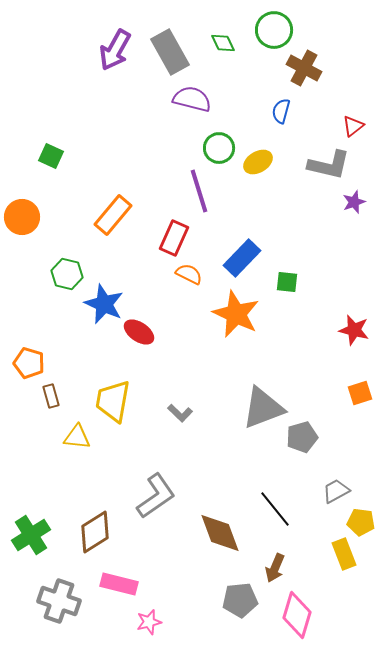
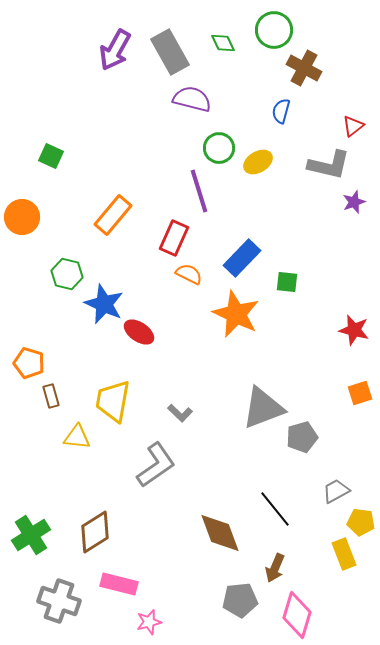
gray L-shape at (156, 496): moved 31 px up
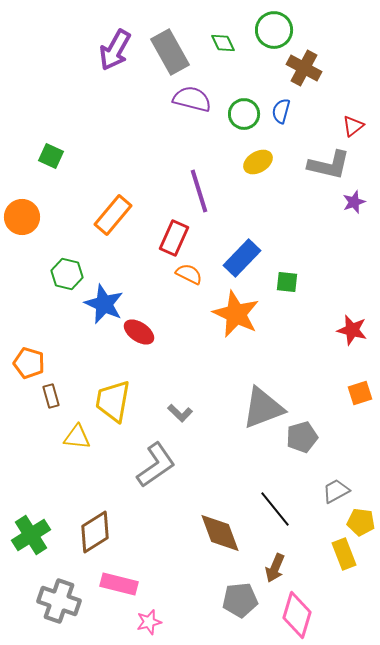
green circle at (219, 148): moved 25 px right, 34 px up
red star at (354, 330): moved 2 px left
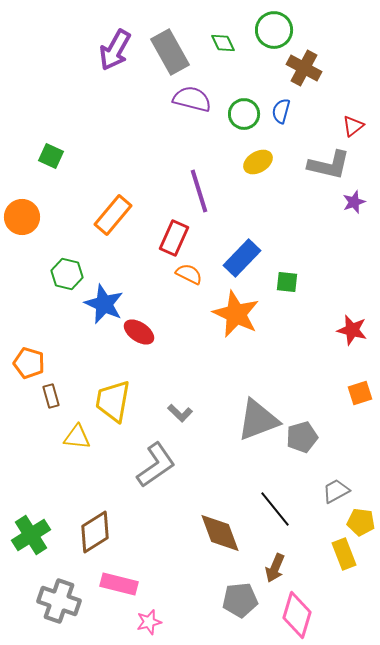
gray triangle at (263, 408): moved 5 px left, 12 px down
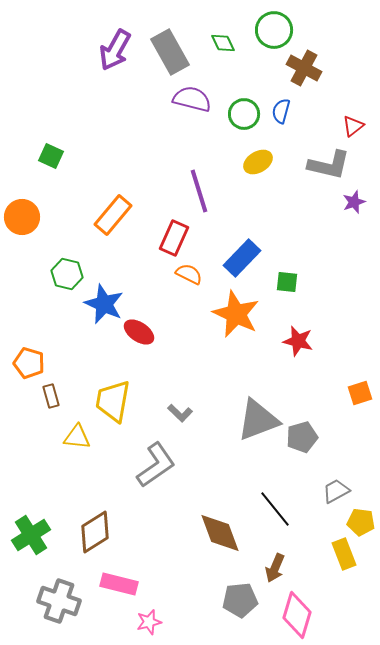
red star at (352, 330): moved 54 px left, 11 px down
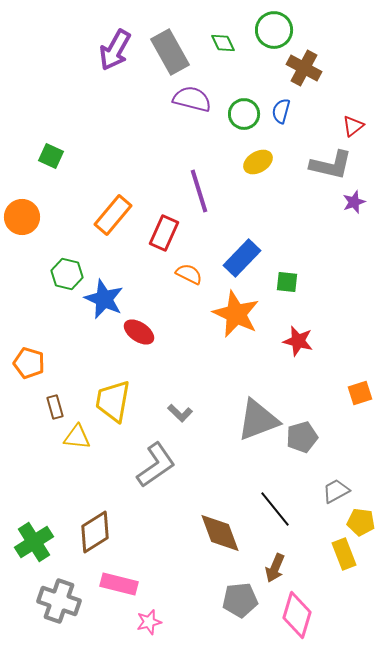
gray L-shape at (329, 165): moved 2 px right
red rectangle at (174, 238): moved 10 px left, 5 px up
blue star at (104, 304): moved 5 px up
brown rectangle at (51, 396): moved 4 px right, 11 px down
green cross at (31, 535): moved 3 px right, 7 px down
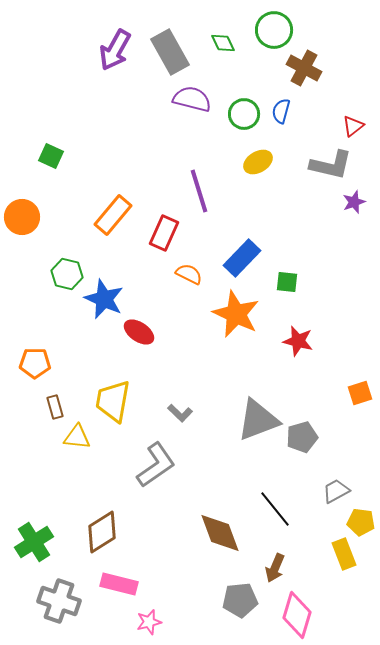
orange pentagon at (29, 363): moved 6 px right; rotated 16 degrees counterclockwise
brown diamond at (95, 532): moved 7 px right
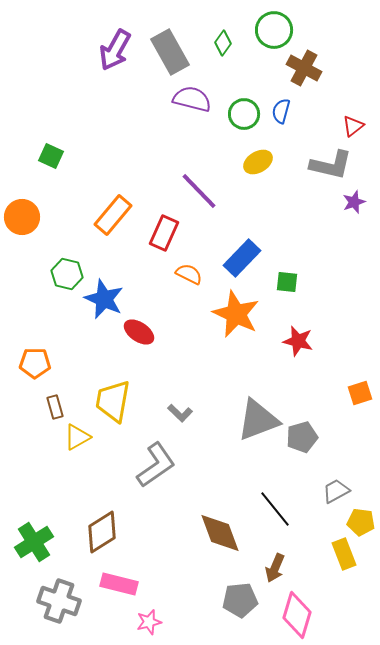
green diamond at (223, 43): rotated 60 degrees clockwise
purple line at (199, 191): rotated 27 degrees counterclockwise
yellow triangle at (77, 437): rotated 36 degrees counterclockwise
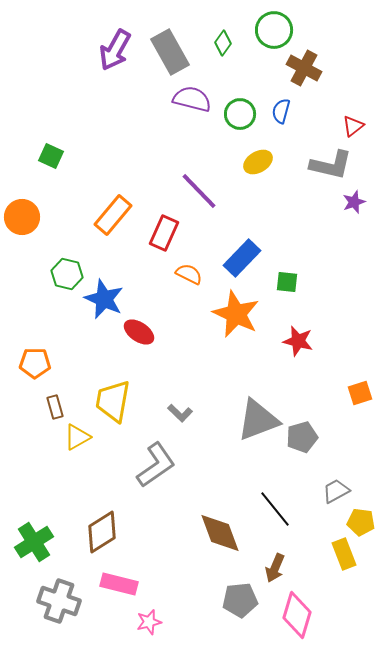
green circle at (244, 114): moved 4 px left
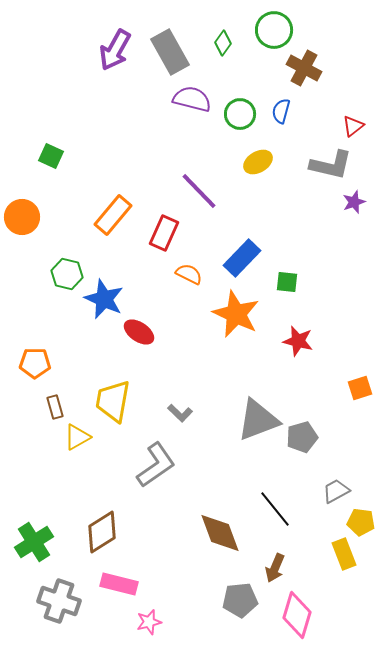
orange square at (360, 393): moved 5 px up
